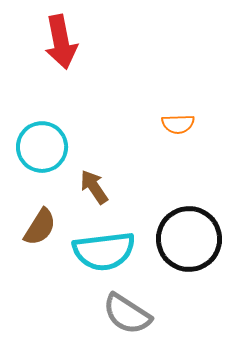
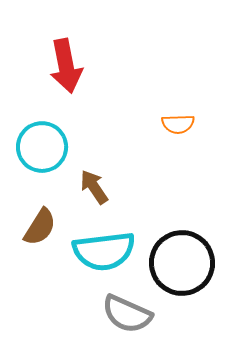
red arrow: moved 5 px right, 24 px down
black circle: moved 7 px left, 24 px down
gray semicircle: rotated 9 degrees counterclockwise
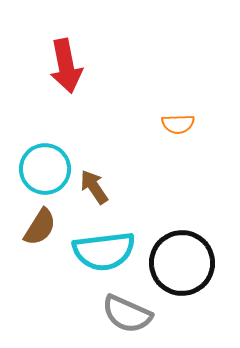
cyan circle: moved 3 px right, 22 px down
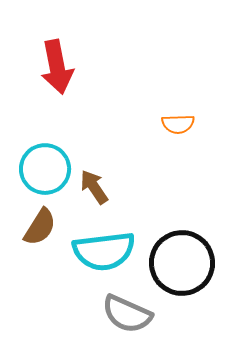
red arrow: moved 9 px left, 1 px down
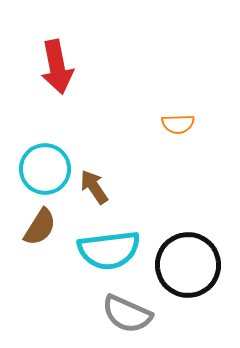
cyan semicircle: moved 5 px right, 1 px up
black circle: moved 6 px right, 2 px down
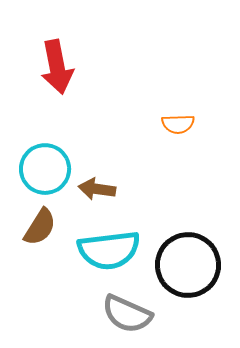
brown arrow: moved 3 px right, 2 px down; rotated 48 degrees counterclockwise
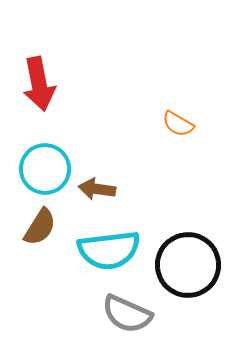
red arrow: moved 18 px left, 17 px down
orange semicircle: rotated 32 degrees clockwise
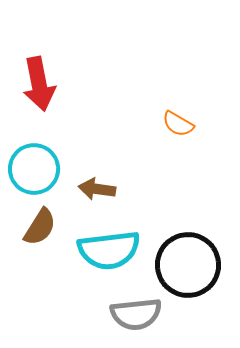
cyan circle: moved 11 px left
gray semicircle: moved 9 px right; rotated 30 degrees counterclockwise
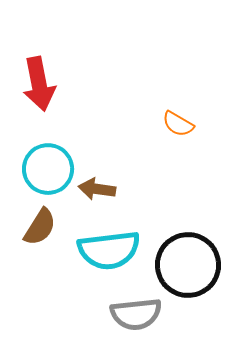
cyan circle: moved 14 px right
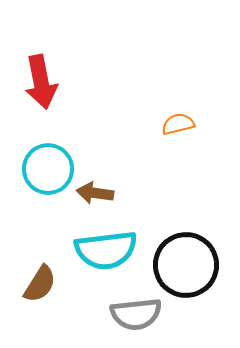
red arrow: moved 2 px right, 2 px up
orange semicircle: rotated 136 degrees clockwise
brown arrow: moved 2 px left, 4 px down
brown semicircle: moved 57 px down
cyan semicircle: moved 3 px left
black circle: moved 2 px left
